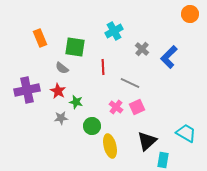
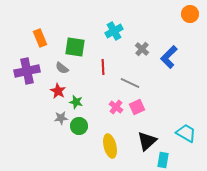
purple cross: moved 19 px up
green circle: moved 13 px left
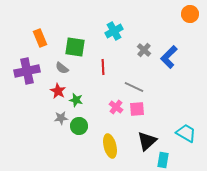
gray cross: moved 2 px right, 1 px down
gray line: moved 4 px right, 4 px down
green star: moved 2 px up
pink square: moved 2 px down; rotated 21 degrees clockwise
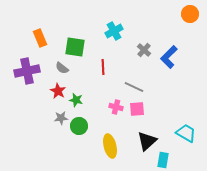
pink cross: rotated 24 degrees counterclockwise
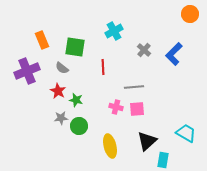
orange rectangle: moved 2 px right, 2 px down
blue L-shape: moved 5 px right, 3 px up
purple cross: rotated 10 degrees counterclockwise
gray line: rotated 30 degrees counterclockwise
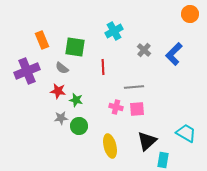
red star: rotated 21 degrees counterclockwise
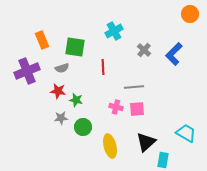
gray semicircle: rotated 56 degrees counterclockwise
green circle: moved 4 px right, 1 px down
black triangle: moved 1 px left, 1 px down
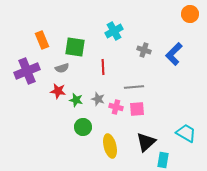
gray cross: rotated 24 degrees counterclockwise
gray star: moved 37 px right, 19 px up; rotated 24 degrees clockwise
